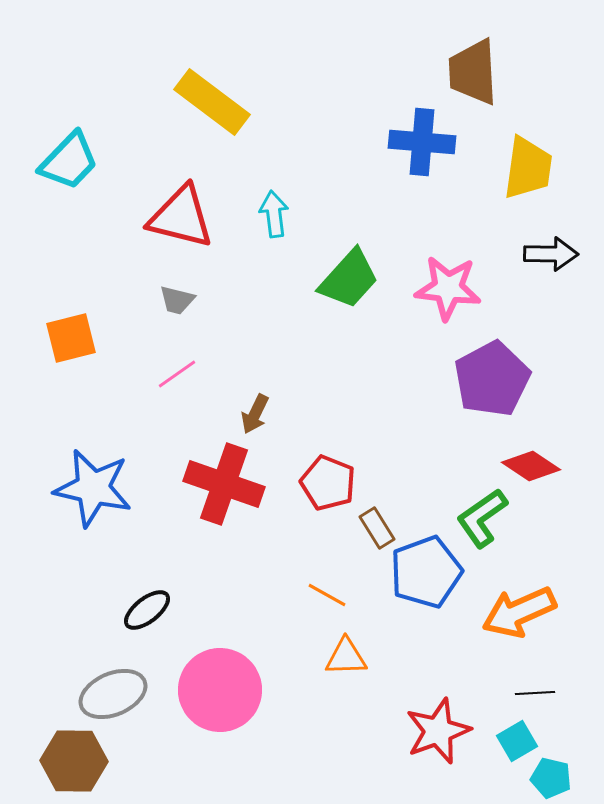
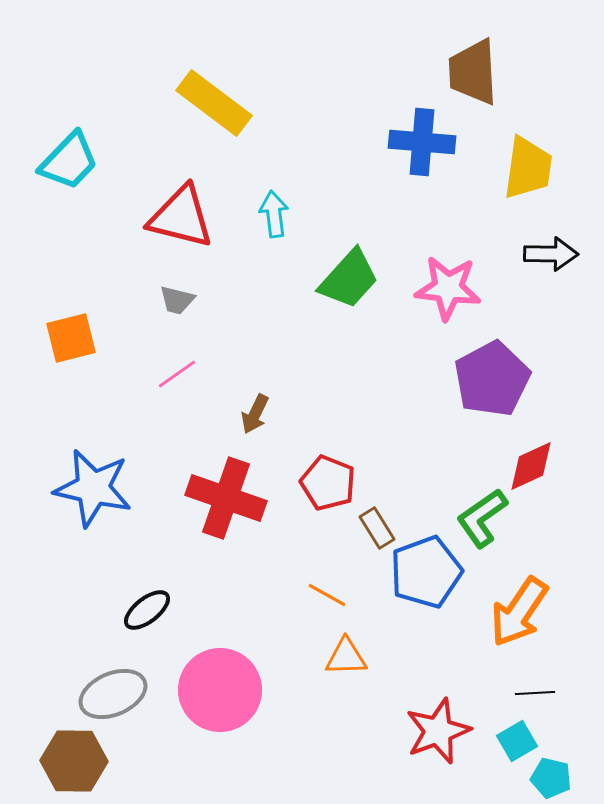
yellow rectangle: moved 2 px right, 1 px down
red diamond: rotated 58 degrees counterclockwise
red cross: moved 2 px right, 14 px down
orange arrow: rotated 32 degrees counterclockwise
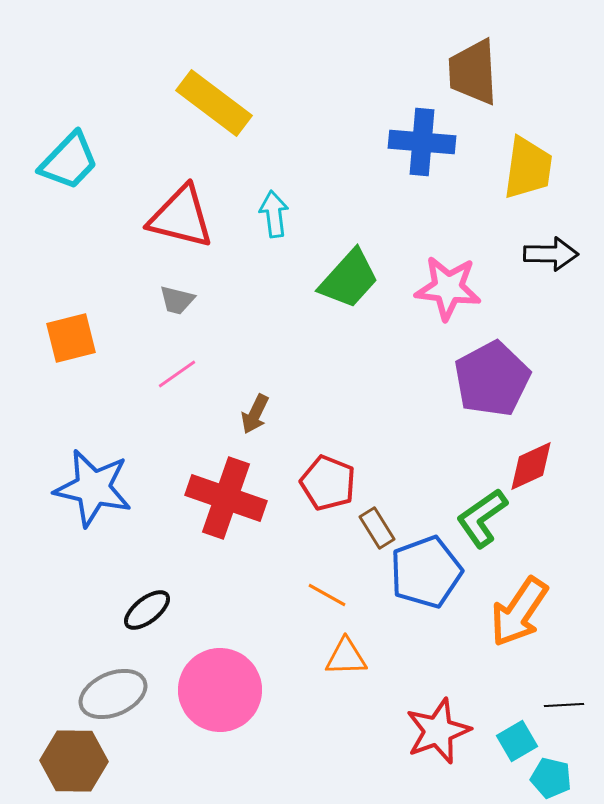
black line: moved 29 px right, 12 px down
